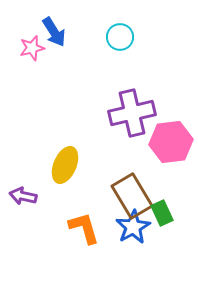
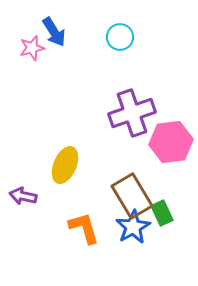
purple cross: rotated 6 degrees counterclockwise
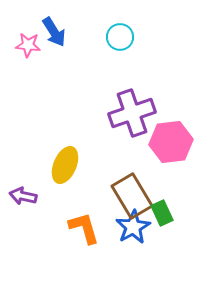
pink star: moved 4 px left, 3 px up; rotated 20 degrees clockwise
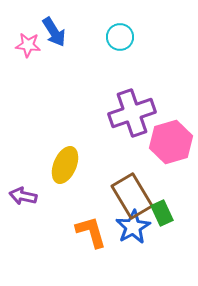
pink hexagon: rotated 9 degrees counterclockwise
orange L-shape: moved 7 px right, 4 px down
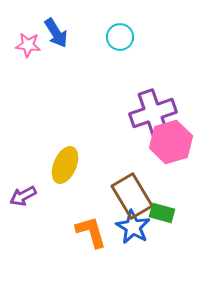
blue arrow: moved 2 px right, 1 px down
purple cross: moved 21 px right
purple arrow: rotated 40 degrees counterclockwise
green rectangle: rotated 50 degrees counterclockwise
blue star: rotated 12 degrees counterclockwise
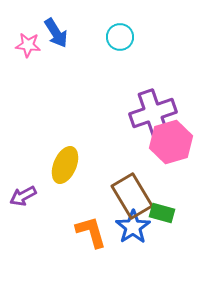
blue star: rotated 8 degrees clockwise
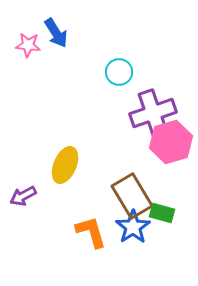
cyan circle: moved 1 px left, 35 px down
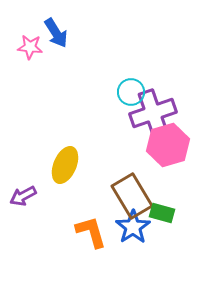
pink star: moved 2 px right, 2 px down
cyan circle: moved 12 px right, 20 px down
pink hexagon: moved 3 px left, 3 px down
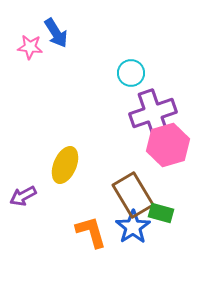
cyan circle: moved 19 px up
brown rectangle: moved 1 px right, 1 px up
green rectangle: moved 1 px left
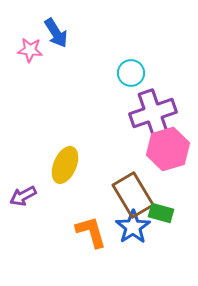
pink star: moved 3 px down
pink hexagon: moved 4 px down
